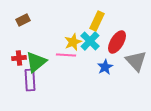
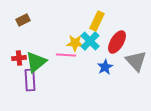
yellow star: moved 2 px right, 1 px down; rotated 24 degrees clockwise
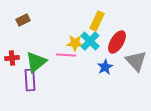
red cross: moved 7 px left
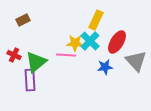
yellow rectangle: moved 1 px left, 1 px up
red cross: moved 2 px right, 3 px up; rotated 32 degrees clockwise
blue star: rotated 21 degrees clockwise
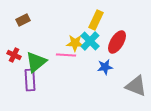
gray triangle: moved 25 px down; rotated 25 degrees counterclockwise
